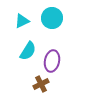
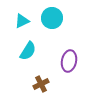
purple ellipse: moved 17 px right
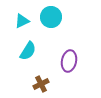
cyan circle: moved 1 px left, 1 px up
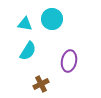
cyan circle: moved 1 px right, 2 px down
cyan triangle: moved 3 px right, 3 px down; rotated 35 degrees clockwise
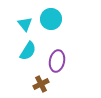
cyan circle: moved 1 px left
cyan triangle: rotated 42 degrees clockwise
purple ellipse: moved 12 px left
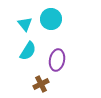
purple ellipse: moved 1 px up
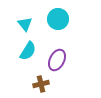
cyan circle: moved 7 px right
purple ellipse: rotated 15 degrees clockwise
brown cross: rotated 14 degrees clockwise
